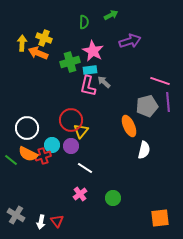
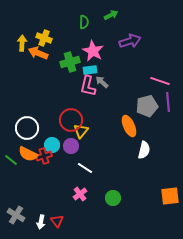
gray arrow: moved 2 px left
red cross: moved 1 px right
orange square: moved 10 px right, 22 px up
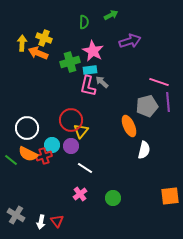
pink line: moved 1 px left, 1 px down
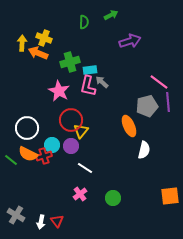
pink star: moved 34 px left, 40 px down
pink line: rotated 18 degrees clockwise
